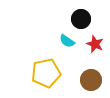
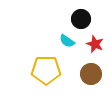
yellow pentagon: moved 3 px up; rotated 12 degrees clockwise
brown circle: moved 6 px up
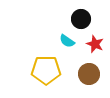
brown circle: moved 2 px left
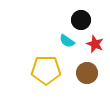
black circle: moved 1 px down
brown circle: moved 2 px left, 1 px up
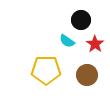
red star: rotated 12 degrees clockwise
brown circle: moved 2 px down
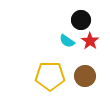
red star: moved 5 px left, 3 px up
yellow pentagon: moved 4 px right, 6 px down
brown circle: moved 2 px left, 1 px down
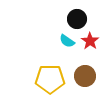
black circle: moved 4 px left, 1 px up
yellow pentagon: moved 3 px down
